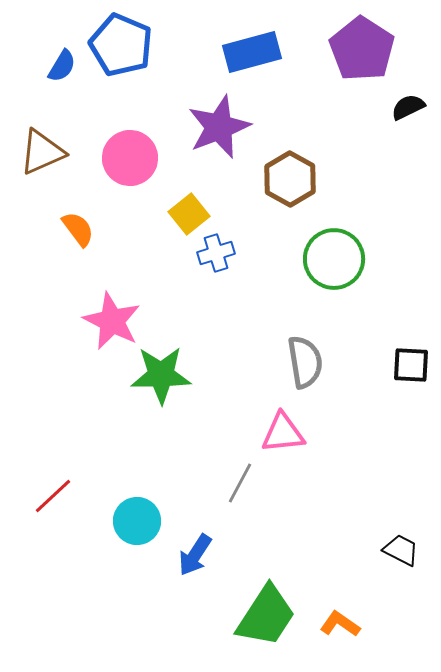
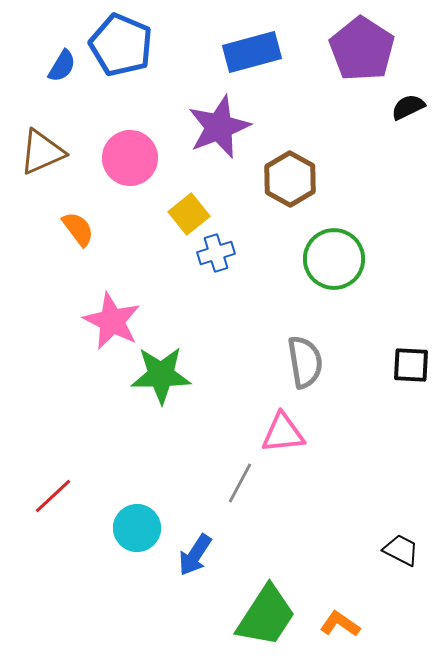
cyan circle: moved 7 px down
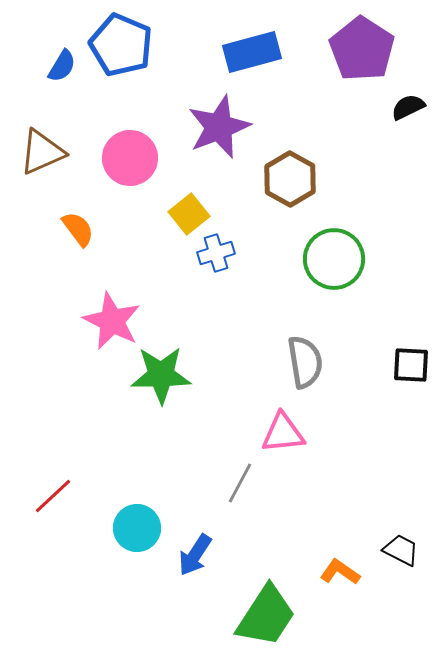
orange L-shape: moved 52 px up
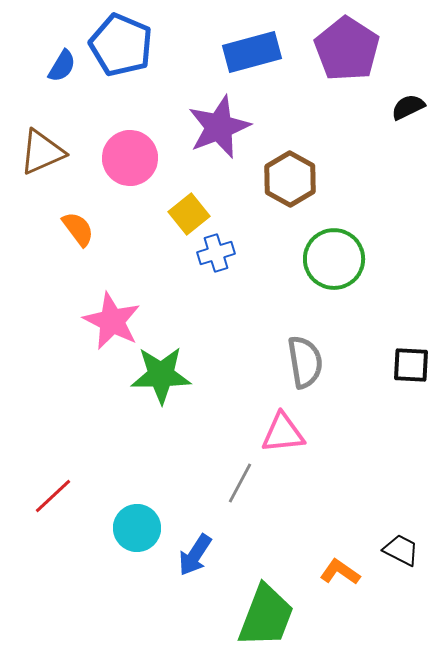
purple pentagon: moved 15 px left
green trapezoid: rotated 12 degrees counterclockwise
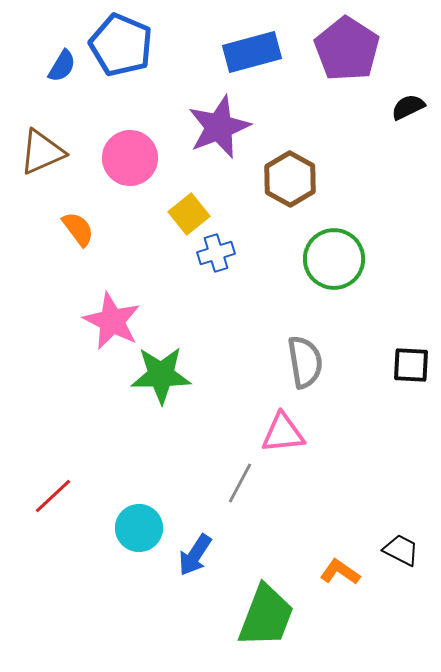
cyan circle: moved 2 px right
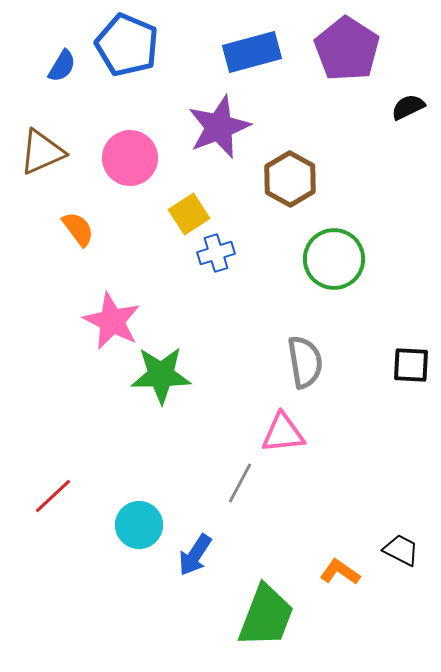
blue pentagon: moved 6 px right
yellow square: rotated 6 degrees clockwise
cyan circle: moved 3 px up
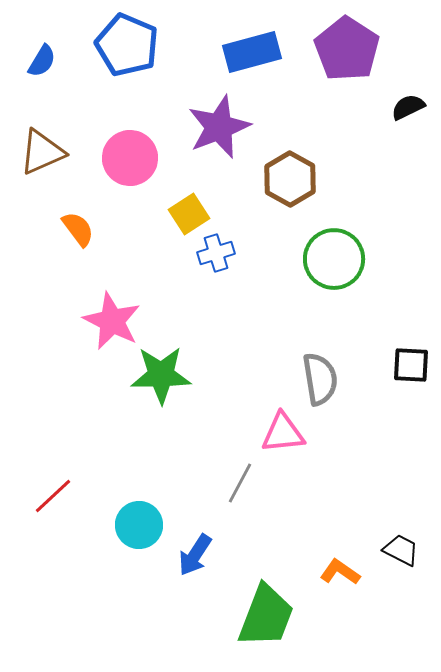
blue semicircle: moved 20 px left, 5 px up
gray semicircle: moved 15 px right, 17 px down
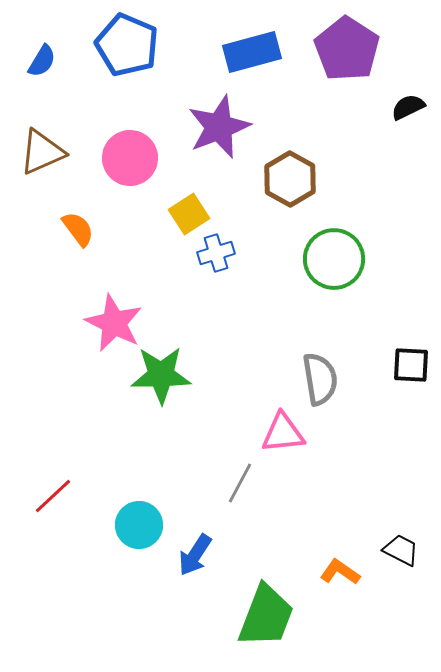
pink star: moved 2 px right, 2 px down
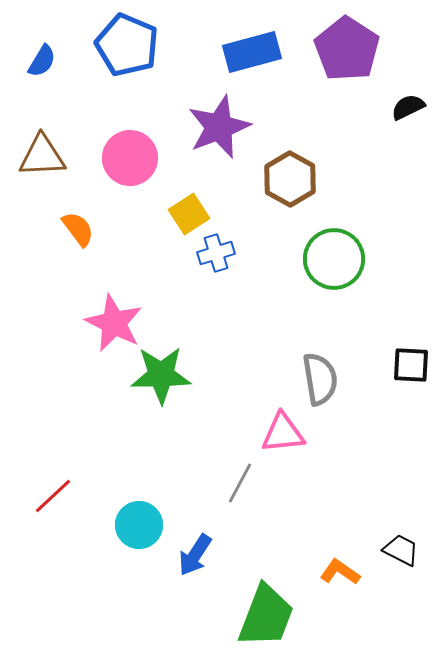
brown triangle: moved 4 px down; rotated 21 degrees clockwise
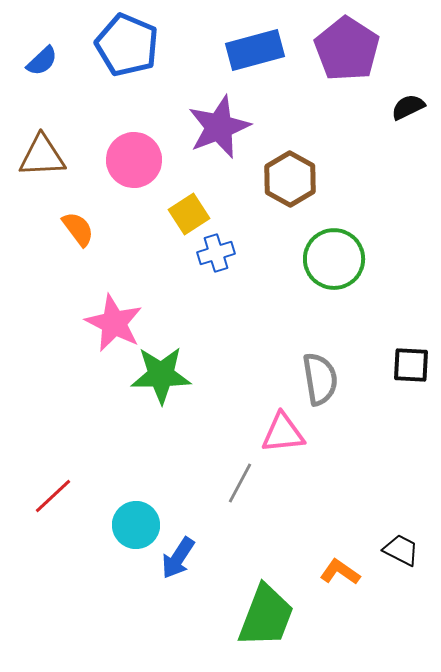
blue rectangle: moved 3 px right, 2 px up
blue semicircle: rotated 16 degrees clockwise
pink circle: moved 4 px right, 2 px down
cyan circle: moved 3 px left
blue arrow: moved 17 px left, 3 px down
